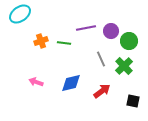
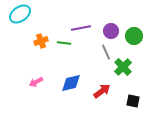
purple line: moved 5 px left
green circle: moved 5 px right, 5 px up
gray line: moved 5 px right, 7 px up
green cross: moved 1 px left, 1 px down
pink arrow: rotated 48 degrees counterclockwise
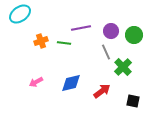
green circle: moved 1 px up
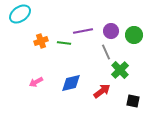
purple line: moved 2 px right, 3 px down
green cross: moved 3 px left, 3 px down
